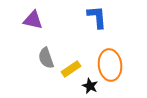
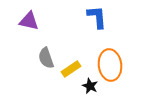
purple triangle: moved 4 px left, 1 px down
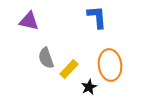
yellow rectangle: moved 2 px left; rotated 12 degrees counterclockwise
black star: moved 1 px left, 1 px down; rotated 21 degrees clockwise
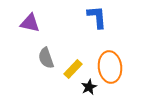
purple triangle: moved 1 px right, 2 px down
orange ellipse: moved 2 px down
yellow rectangle: moved 4 px right
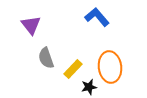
blue L-shape: rotated 35 degrees counterclockwise
purple triangle: moved 1 px right, 2 px down; rotated 40 degrees clockwise
black star: rotated 14 degrees clockwise
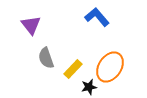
orange ellipse: rotated 40 degrees clockwise
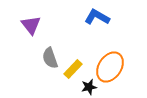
blue L-shape: rotated 20 degrees counterclockwise
gray semicircle: moved 4 px right
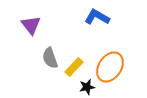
yellow rectangle: moved 1 px right, 2 px up
black star: moved 2 px left
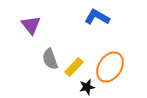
gray semicircle: moved 1 px down
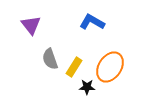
blue L-shape: moved 5 px left, 5 px down
yellow rectangle: rotated 12 degrees counterclockwise
black star: rotated 14 degrees clockwise
